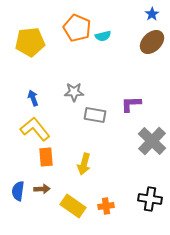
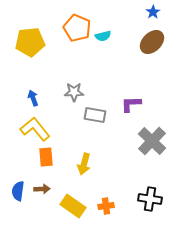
blue star: moved 1 px right, 2 px up
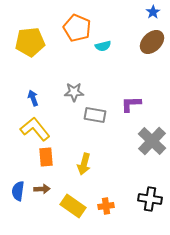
cyan semicircle: moved 10 px down
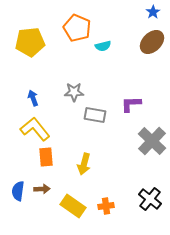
black cross: rotated 30 degrees clockwise
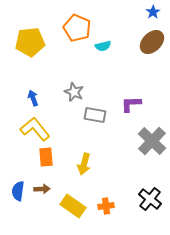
gray star: rotated 24 degrees clockwise
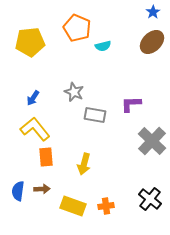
blue arrow: rotated 126 degrees counterclockwise
yellow rectangle: rotated 15 degrees counterclockwise
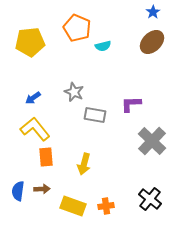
blue arrow: rotated 21 degrees clockwise
